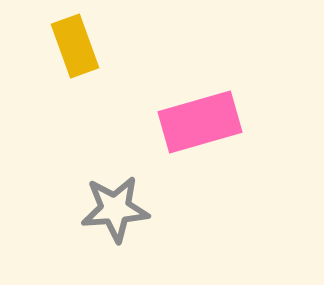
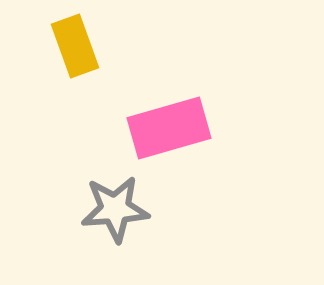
pink rectangle: moved 31 px left, 6 px down
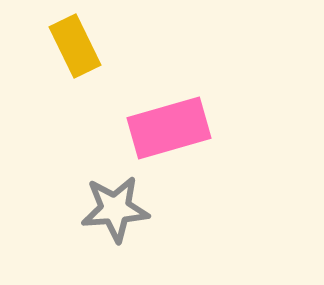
yellow rectangle: rotated 6 degrees counterclockwise
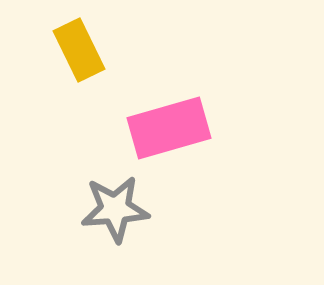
yellow rectangle: moved 4 px right, 4 px down
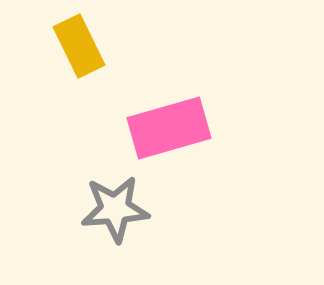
yellow rectangle: moved 4 px up
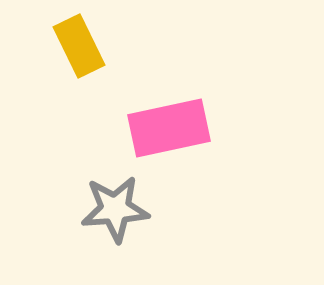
pink rectangle: rotated 4 degrees clockwise
